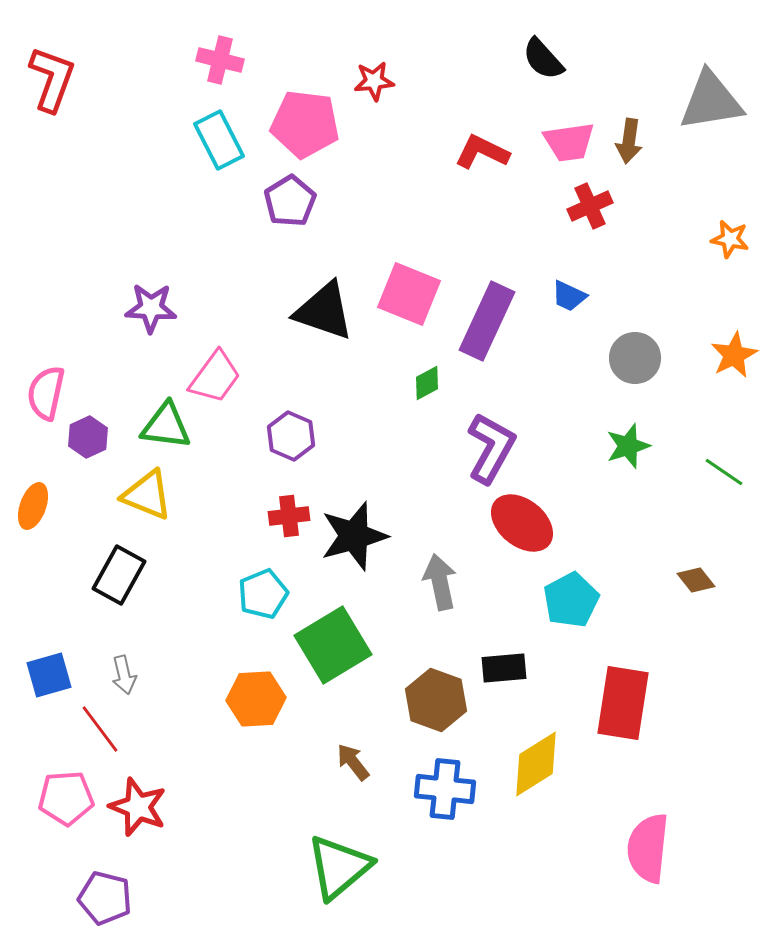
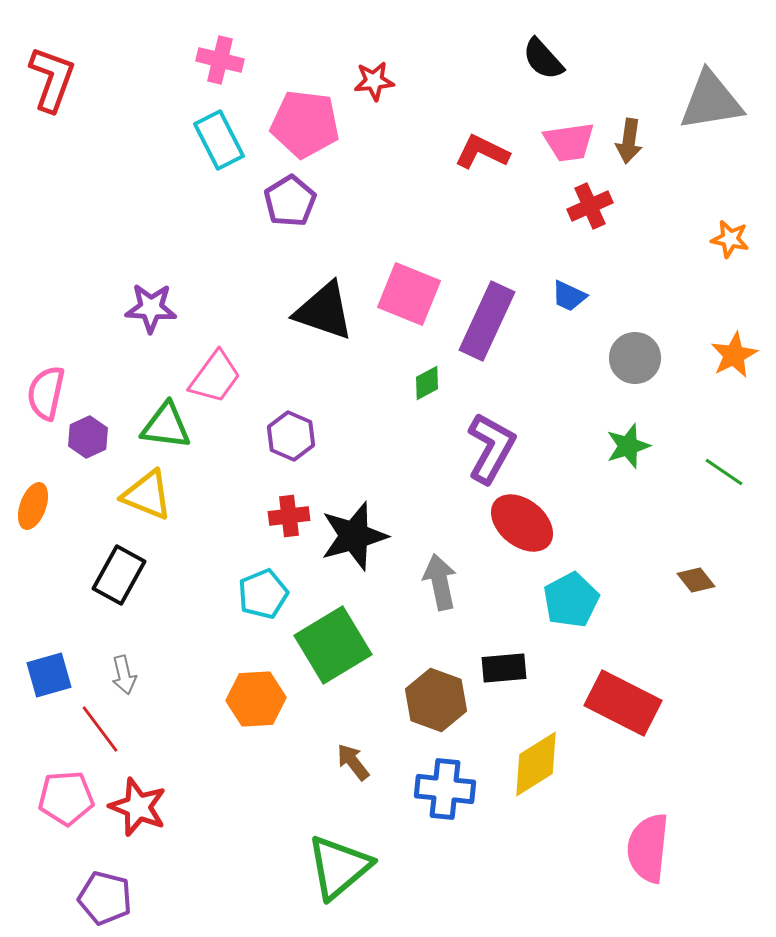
red rectangle at (623, 703): rotated 72 degrees counterclockwise
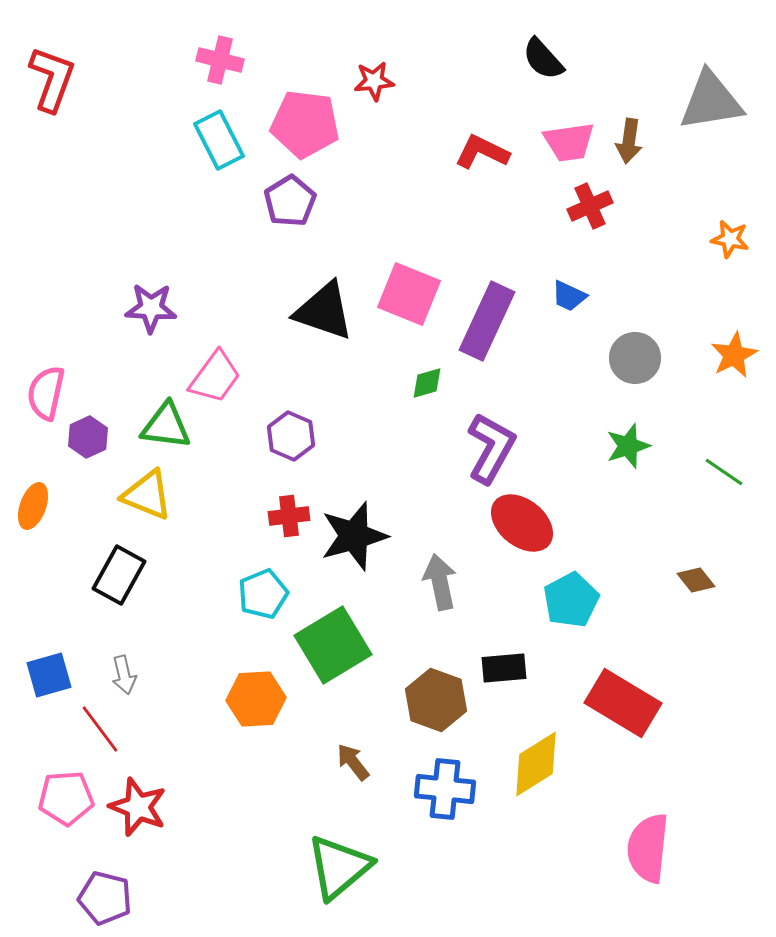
green diamond at (427, 383): rotated 12 degrees clockwise
red rectangle at (623, 703): rotated 4 degrees clockwise
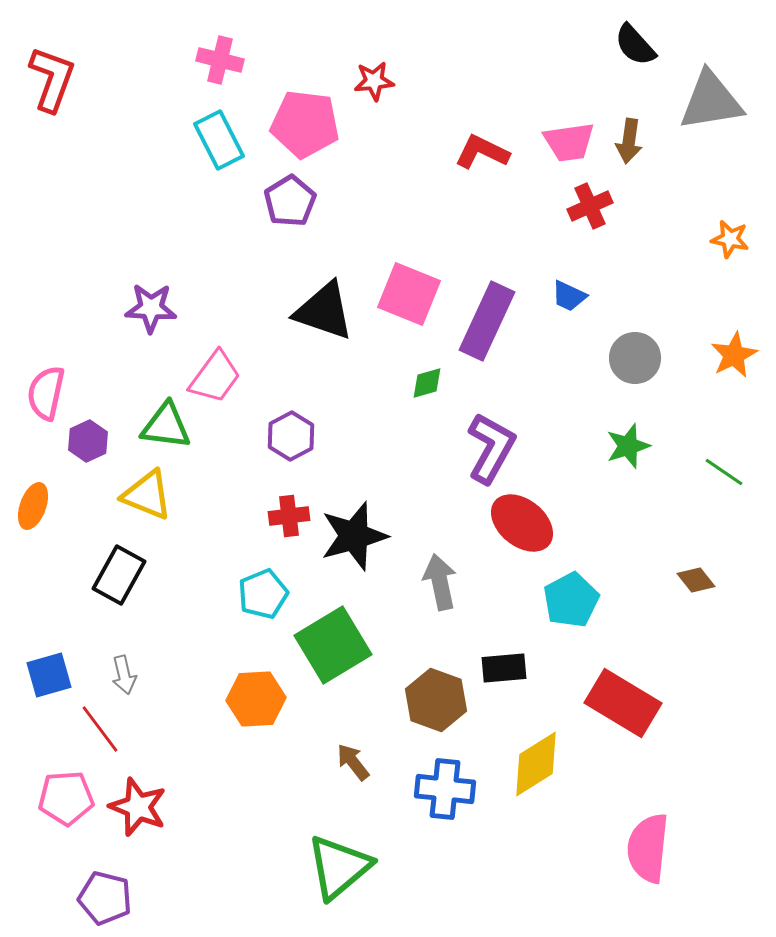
black semicircle at (543, 59): moved 92 px right, 14 px up
purple hexagon at (291, 436): rotated 9 degrees clockwise
purple hexagon at (88, 437): moved 4 px down
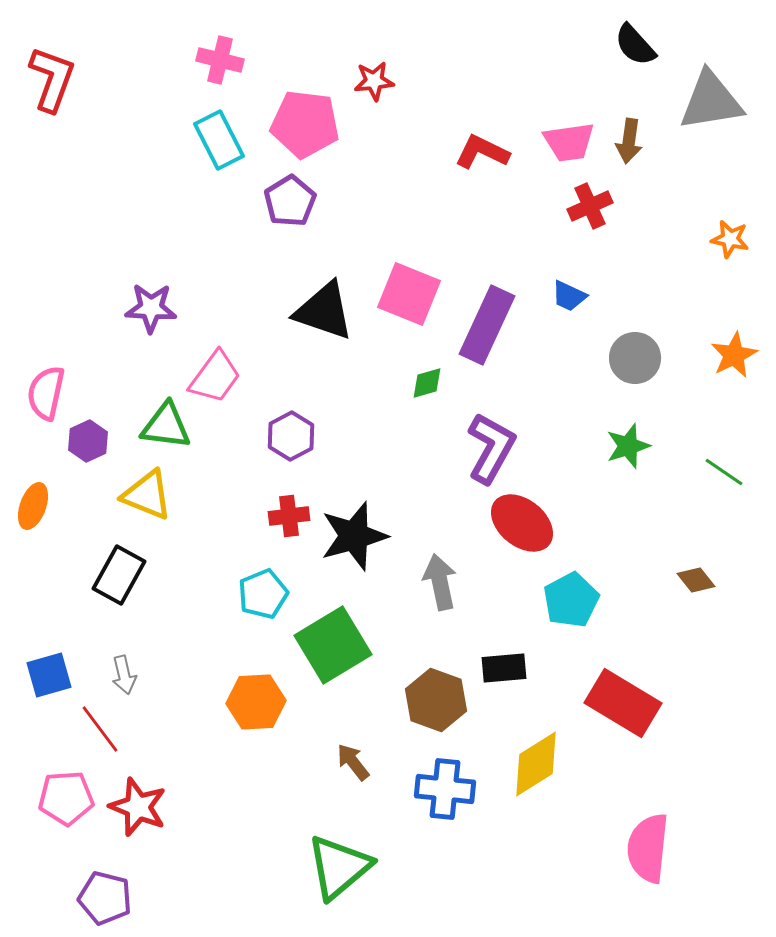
purple rectangle at (487, 321): moved 4 px down
orange hexagon at (256, 699): moved 3 px down
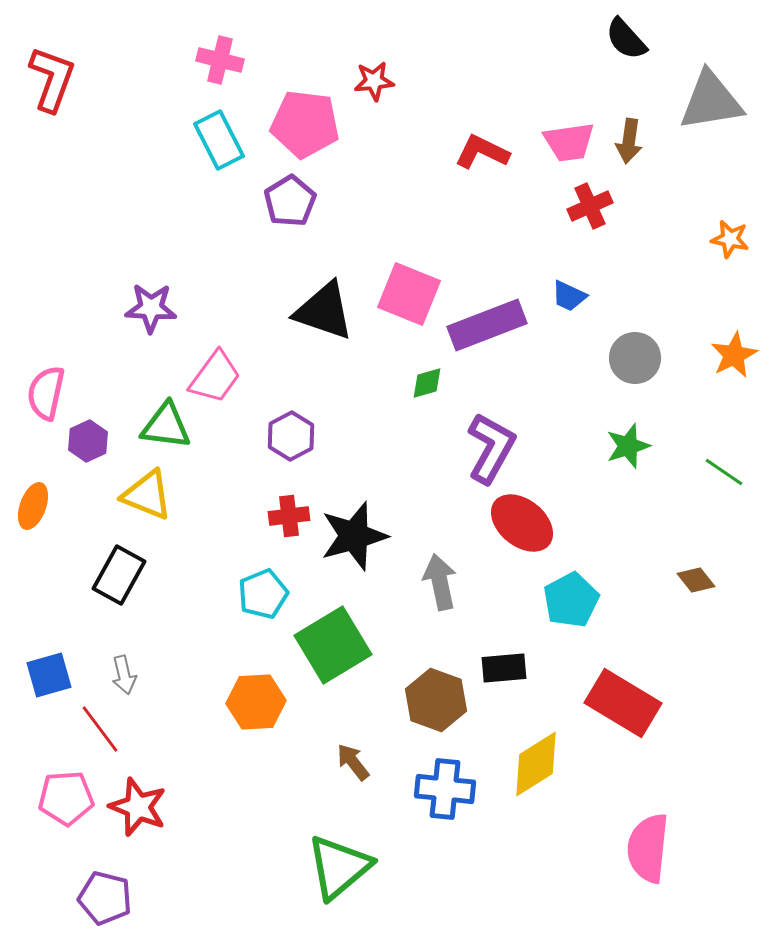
black semicircle at (635, 45): moved 9 px left, 6 px up
purple rectangle at (487, 325): rotated 44 degrees clockwise
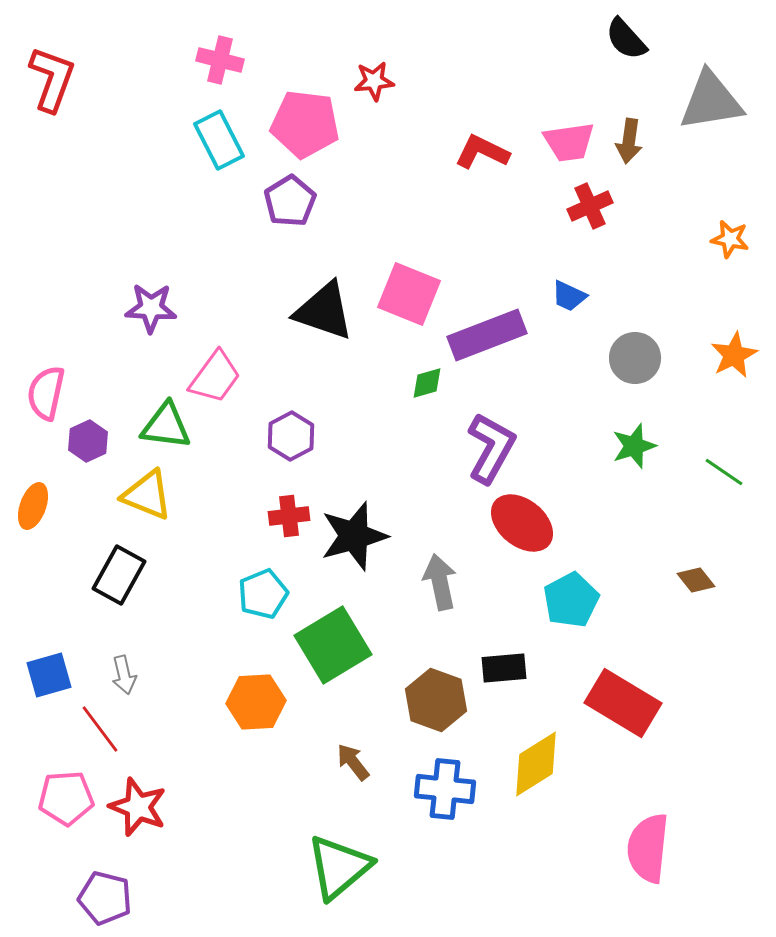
purple rectangle at (487, 325): moved 10 px down
green star at (628, 446): moved 6 px right
